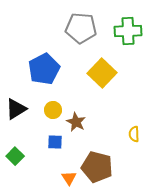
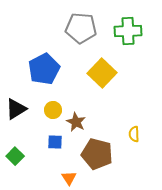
brown pentagon: moved 13 px up
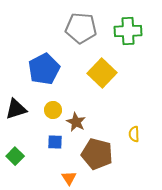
black triangle: rotated 15 degrees clockwise
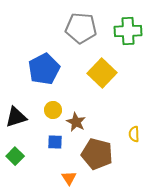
black triangle: moved 8 px down
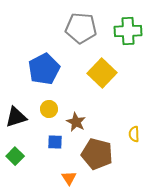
yellow circle: moved 4 px left, 1 px up
